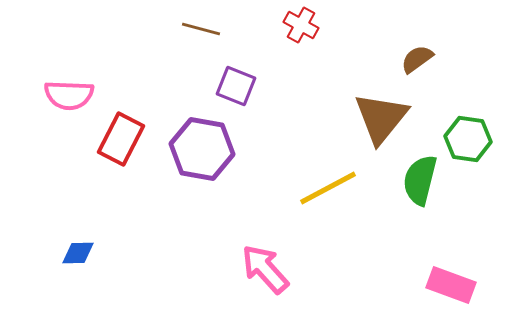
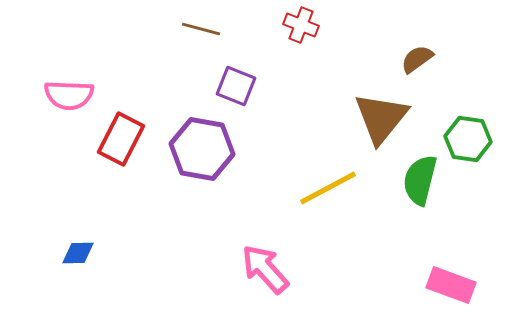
red cross: rotated 8 degrees counterclockwise
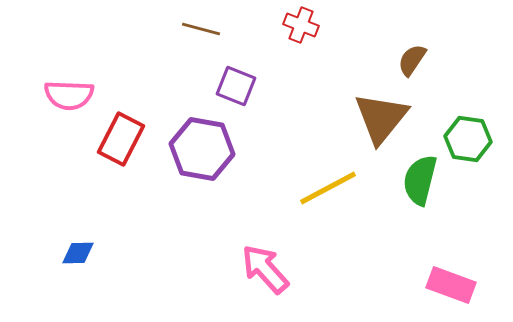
brown semicircle: moved 5 px left, 1 px down; rotated 20 degrees counterclockwise
